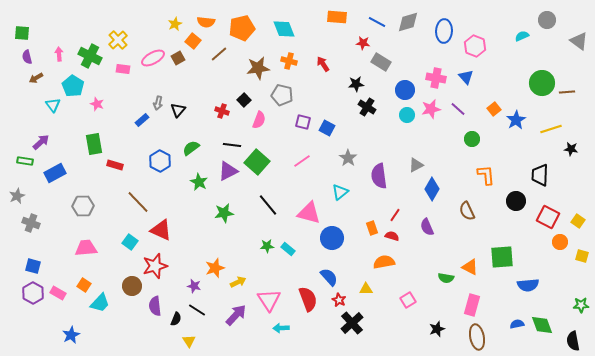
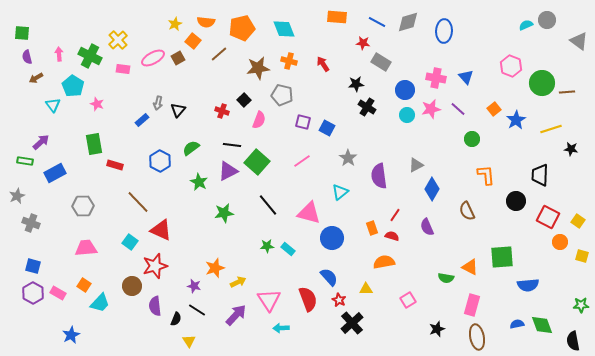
cyan semicircle at (522, 36): moved 4 px right, 11 px up
pink hexagon at (475, 46): moved 36 px right, 20 px down
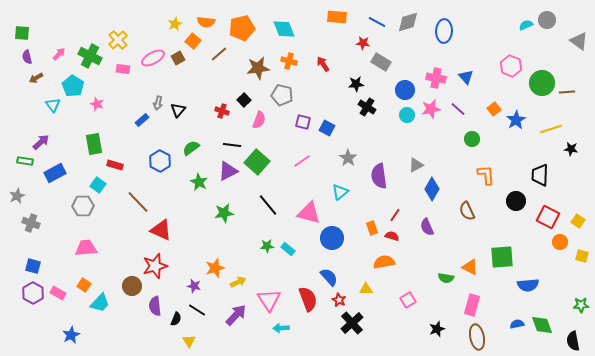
pink arrow at (59, 54): rotated 48 degrees clockwise
cyan square at (130, 242): moved 32 px left, 57 px up
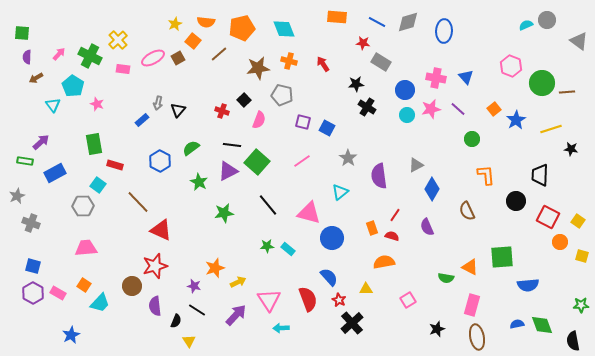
purple semicircle at (27, 57): rotated 16 degrees clockwise
black semicircle at (176, 319): moved 2 px down
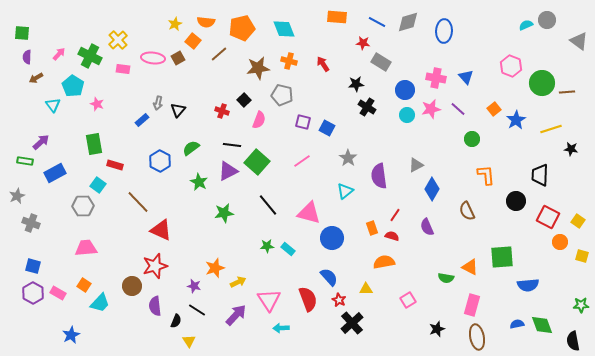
pink ellipse at (153, 58): rotated 35 degrees clockwise
cyan triangle at (340, 192): moved 5 px right, 1 px up
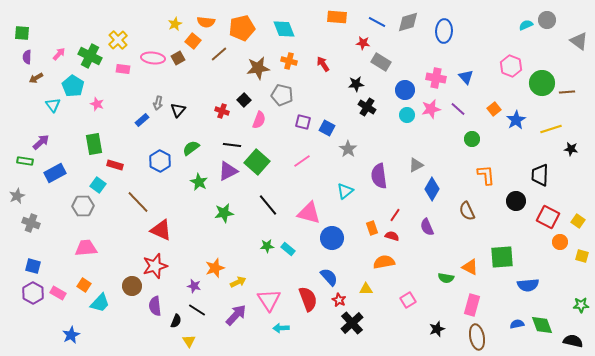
gray star at (348, 158): moved 9 px up
black semicircle at (573, 341): rotated 114 degrees clockwise
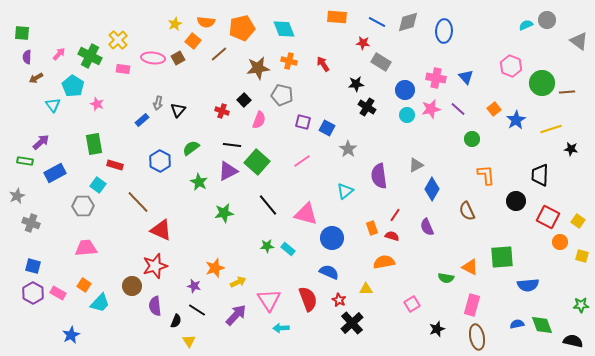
pink triangle at (309, 213): moved 3 px left, 1 px down
blue semicircle at (329, 277): moved 5 px up; rotated 24 degrees counterclockwise
pink square at (408, 300): moved 4 px right, 4 px down
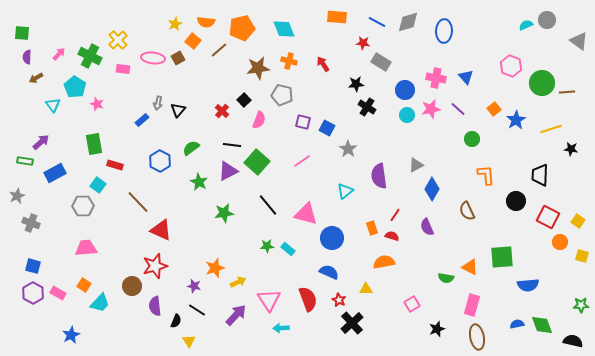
brown line at (219, 54): moved 4 px up
cyan pentagon at (73, 86): moved 2 px right, 1 px down
red cross at (222, 111): rotated 24 degrees clockwise
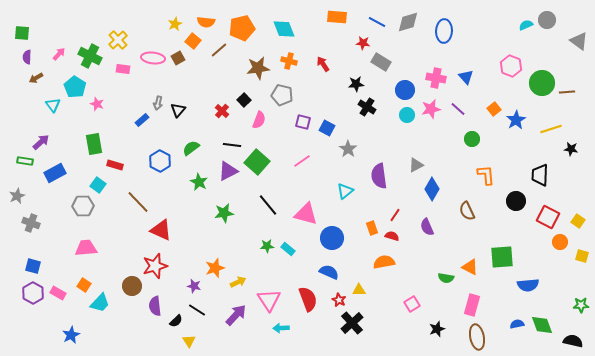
yellow triangle at (366, 289): moved 7 px left, 1 px down
black semicircle at (176, 321): rotated 24 degrees clockwise
